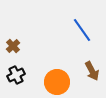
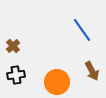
black cross: rotated 18 degrees clockwise
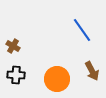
brown cross: rotated 16 degrees counterclockwise
black cross: rotated 12 degrees clockwise
orange circle: moved 3 px up
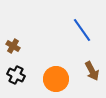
black cross: rotated 24 degrees clockwise
orange circle: moved 1 px left
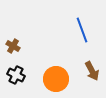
blue line: rotated 15 degrees clockwise
